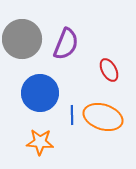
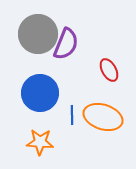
gray circle: moved 16 px right, 5 px up
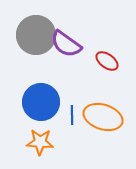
gray circle: moved 2 px left, 1 px down
purple semicircle: rotated 104 degrees clockwise
red ellipse: moved 2 px left, 9 px up; rotated 25 degrees counterclockwise
blue circle: moved 1 px right, 9 px down
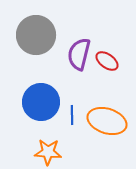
purple semicircle: moved 13 px right, 10 px down; rotated 68 degrees clockwise
orange ellipse: moved 4 px right, 4 px down
orange star: moved 8 px right, 10 px down
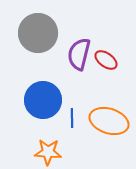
gray circle: moved 2 px right, 2 px up
red ellipse: moved 1 px left, 1 px up
blue circle: moved 2 px right, 2 px up
blue line: moved 3 px down
orange ellipse: moved 2 px right
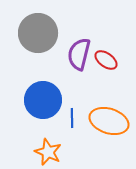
orange star: rotated 20 degrees clockwise
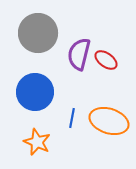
blue circle: moved 8 px left, 8 px up
blue line: rotated 12 degrees clockwise
orange star: moved 11 px left, 10 px up
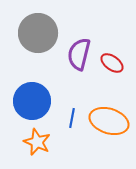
red ellipse: moved 6 px right, 3 px down
blue circle: moved 3 px left, 9 px down
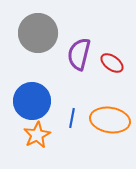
orange ellipse: moved 1 px right, 1 px up; rotated 9 degrees counterclockwise
orange star: moved 7 px up; rotated 20 degrees clockwise
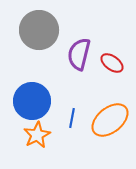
gray circle: moved 1 px right, 3 px up
orange ellipse: rotated 48 degrees counterclockwise
